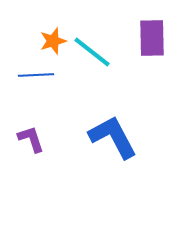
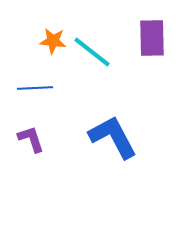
orange star: rotated 24 degrees clockwise
blue line: moved 1 px left, 13 px down
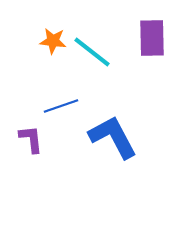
blue line: moved 26 px right, 18 px down; rotated 16 degrees counterclockwise
purple L-shape: rotated 12 degrees clockwise
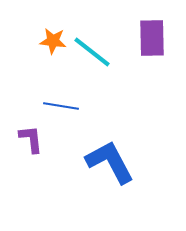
blue line: rotated 28 degrees clockwise
blue L-shape: moved 3 px left, 25 px down
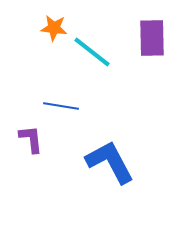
orange star: moved 1 px right, 13 px up
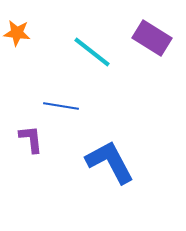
orange star: moved 37 px left, 5 px down
purple rectangle: rotated 57 degrees counterclockwise
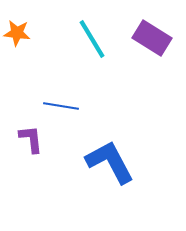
cyan line: moved 13 px up; rotated 21 degrees clockwise
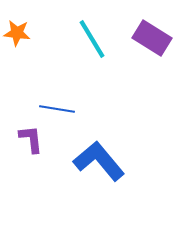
blue line: moved 4 px left, 3 px down
blue L-shape: moved 11 px left, 1 px up; rotated 12 degrees counterclockwise
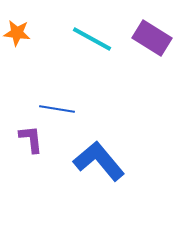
cyan line: rotated 30 degrees counterclockwise
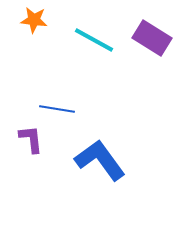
orange star: moved 17 px right, 13 px up
cyan line: moved 2 px right, 1 px down
blue L-shape: moved 1 px right, 1 px up; rotated 4 degrees clockwise
